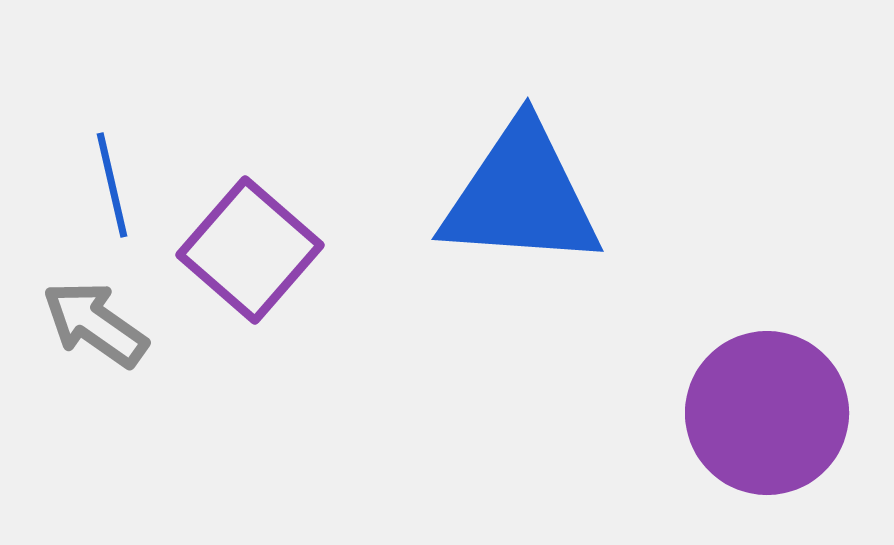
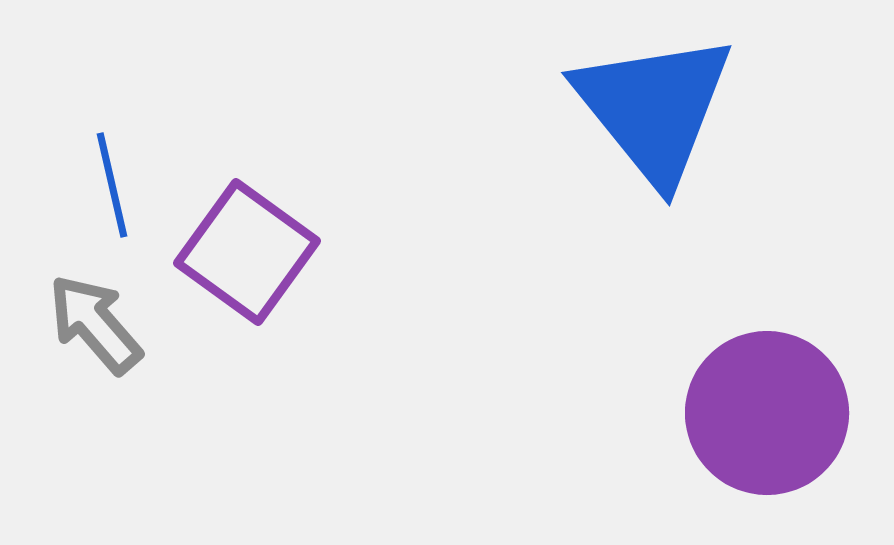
blue triangle: moved 133 px right, 88 px up; rotated 47 degrees clockwise
purple square: moved 3 px left, 2 px down; rotated 5 degrees counterclockwise
gray arrow: rotated 14 degrees clockwise
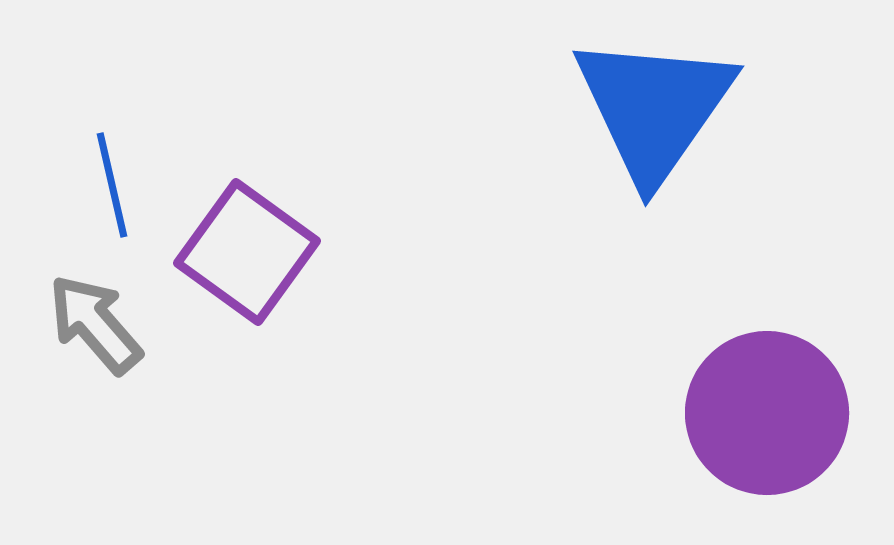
blue triangle: rotated 14 degrees clockwise
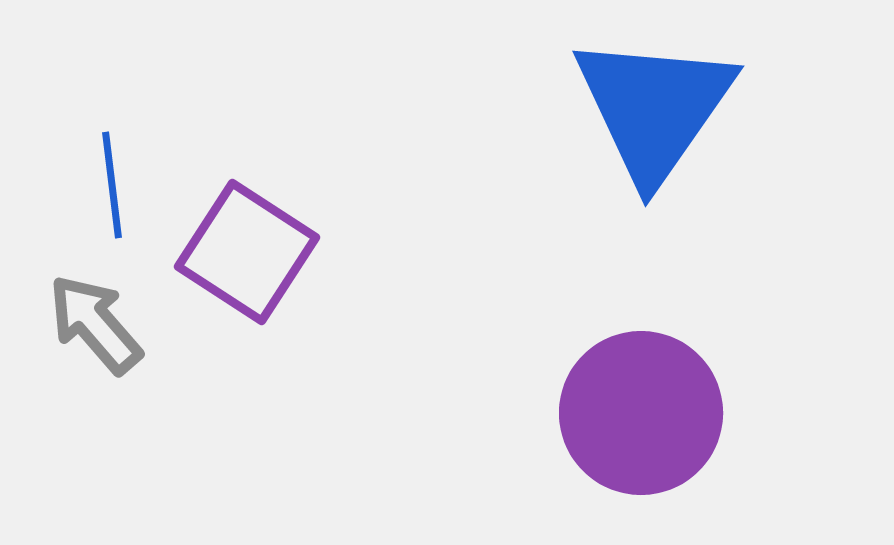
blue line: rotated 6 degrees clockwise
purple square: rotated 3 degrees counterclockwise
purple circle: moved 126 px left
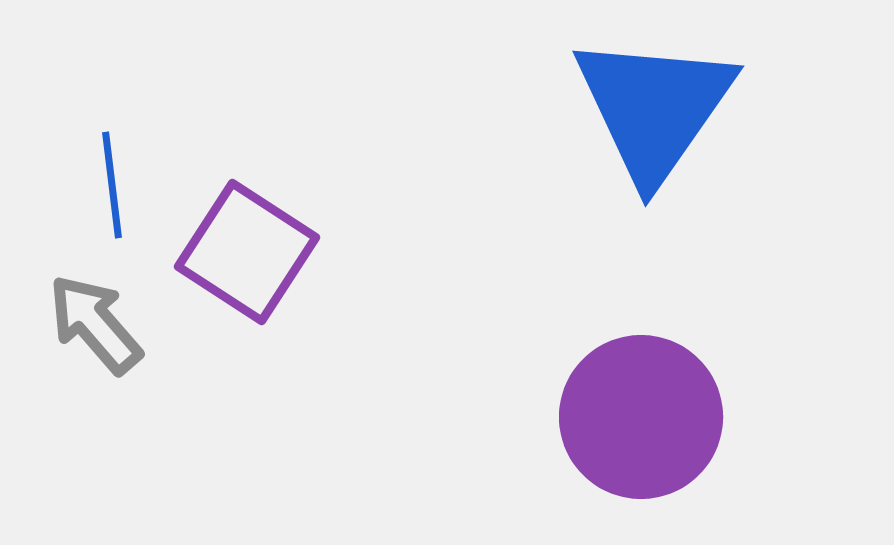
purple circle: moved 4 px down
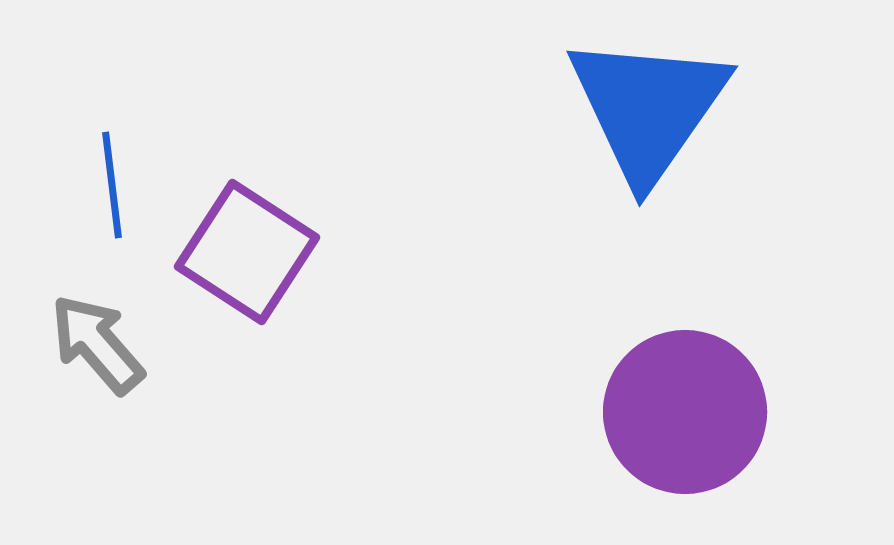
blue triangle: moved 6 px left
gray arrow: moved 2 px right, 20 px down
purple circle: moved 44 px right, 5 px up
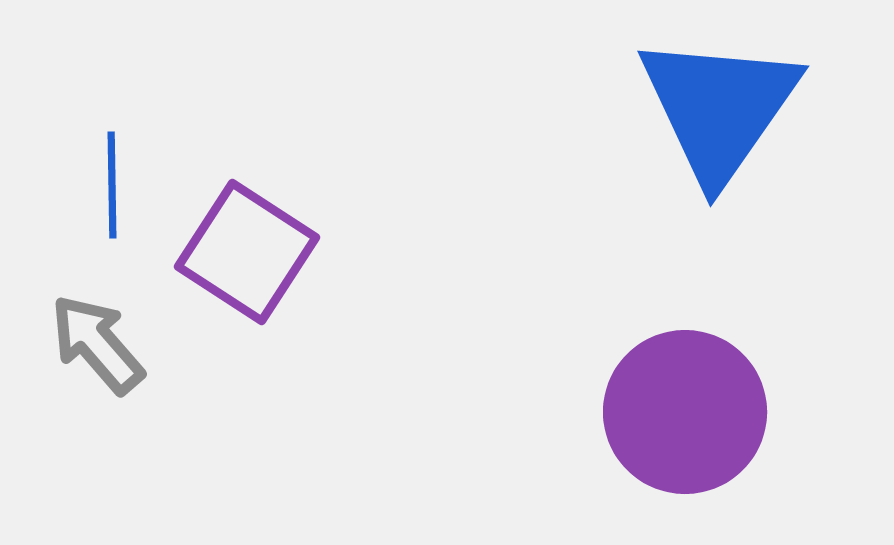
blue triangle: moved 71 px right
blue line: rotated 6 degrees clockwise
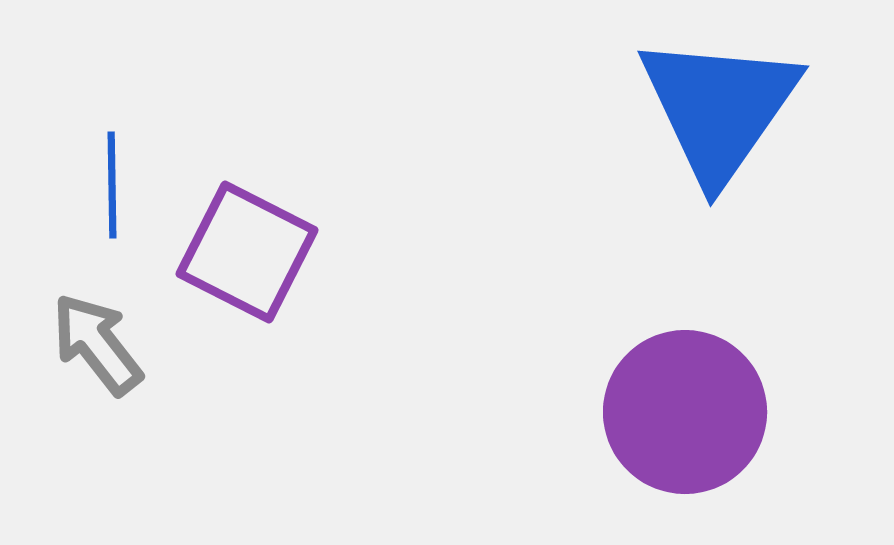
purple square: rotated 6 degrees counterclockwise
gray arrow: rotated 3 degrees clockwise
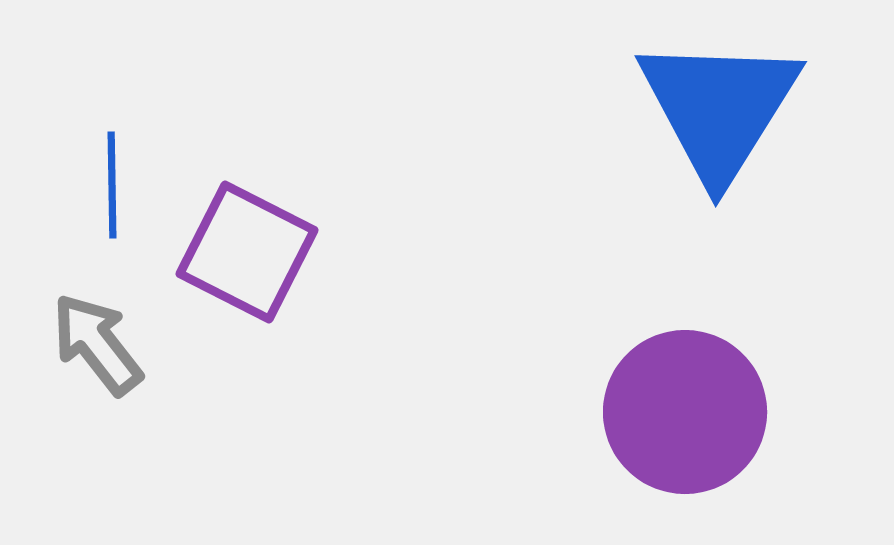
blue triangle: rotated 3 degrees counterclockwise
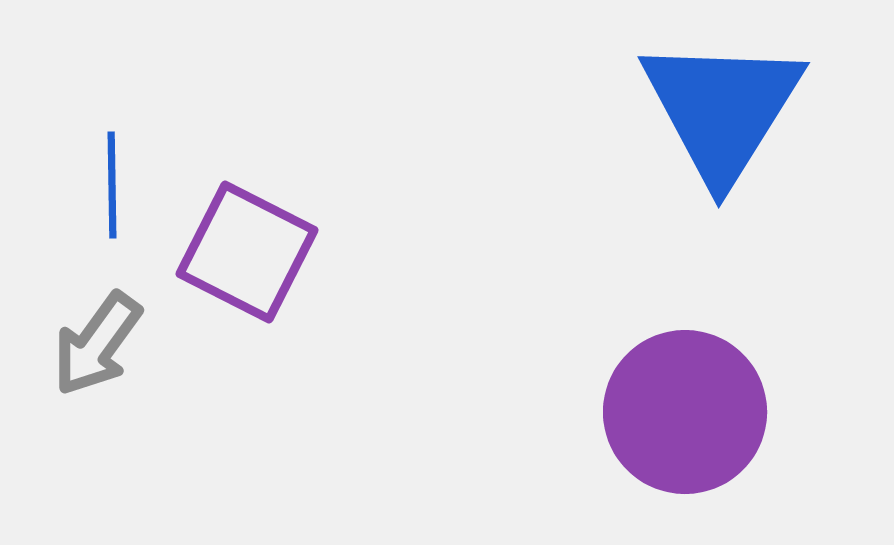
blue triangle: moved 3 px right, 1 px down
gray arrow: rotated 106 degrees counterclockwise
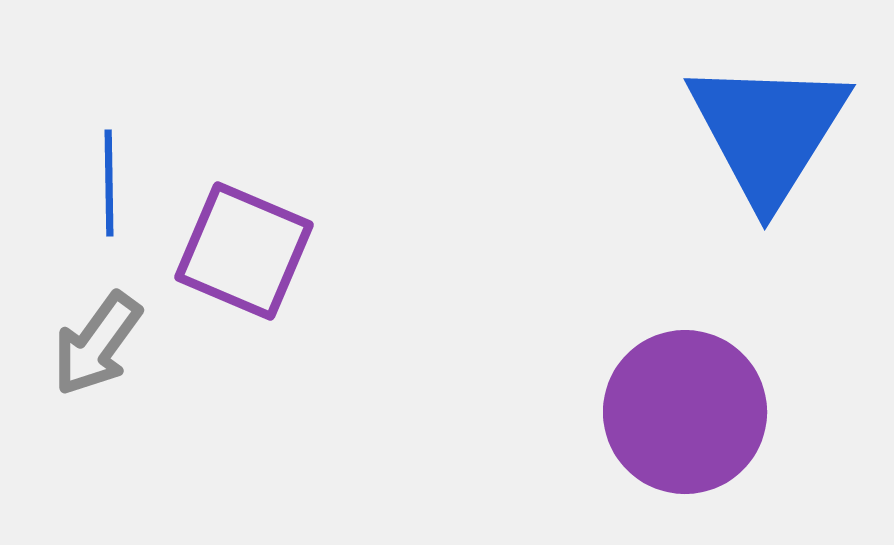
blue triangle: moved 46 px right, 22 px down
blue line: moved 3 px left, 2 px up
purple square: moved 3 px left, 1 px up; rotated 4 degrees counterclockwise
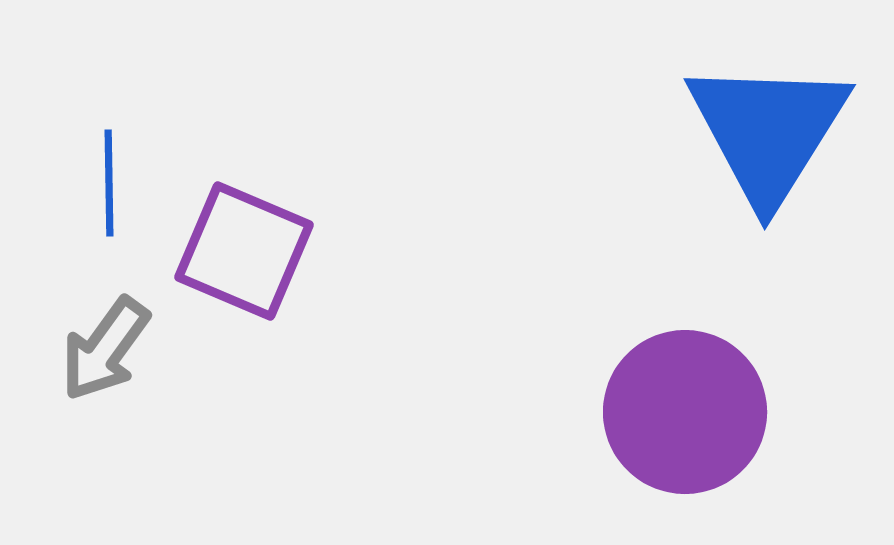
gray arrow: moved 8 px right, 5 px down
